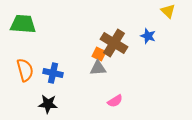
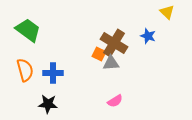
yellow triangle: moved 1 px left, 1 px down
green trapezoid: moved 5 px right, 6 px down; rotated 32 degrees clockwise
gray triangle: moved 13 px right, 5 px up
blue cross: rotated 12 degrees counterclockwise
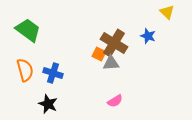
blue cross: rotated 18 degrees clockwise
black star: rotated 18 degrees clockwise
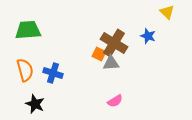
green trapezoid: rotated 40 degrees counterclockwise
black star: moved 13 px left
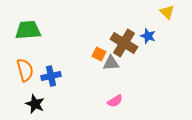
brown cross: moved 10 px right
blue cross: moved 2 px left, 3 px down; rotated 30 degrees counterclockwise
